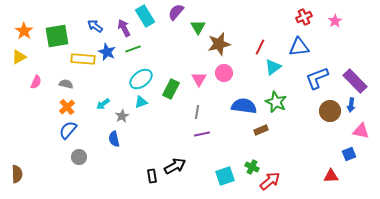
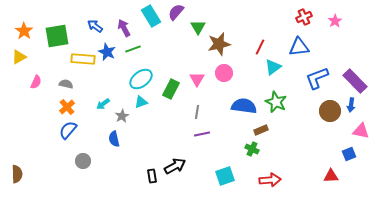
cyan rectangle at (145, 16): moved 6 px right
pink triangle at (199, 79): moved 2 px left
gray circle at (79, 157): moved 4 px right, 4 px down
green cross at (252, 167): moved 18 px up
red arrow at (270, 181): moved 1 px up; rotated 35 degrees clockwise
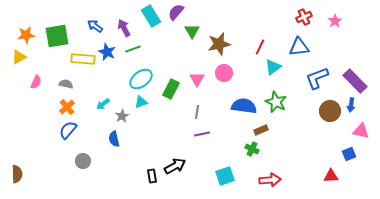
green triangle at (198, 27): moved 6 px left, 4 px down
orange star at (24, 31): moved 2 px right, 4 px down; rotated 30 degrees clockwise
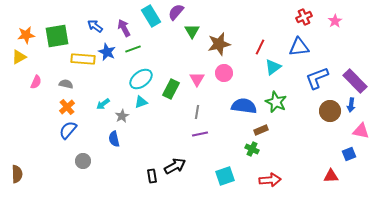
purple line at (202, 134): moved 2 px left
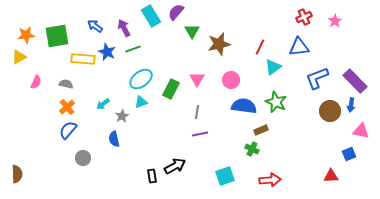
pink circle at (224, 73): moved 7 px right, 7 px down
gray circle at (83, 161): moved 3 px up
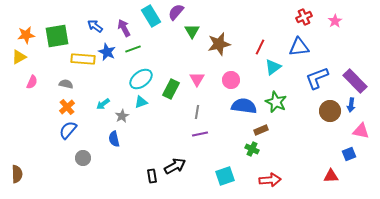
pink semicircle at (36, 82): moved 4 px left
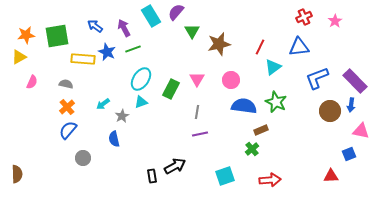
cyan ellipse at (141, 79): rotated 20 degrees counterclockwise
green cross at (252, 149): rotated 24 degrees clockwise
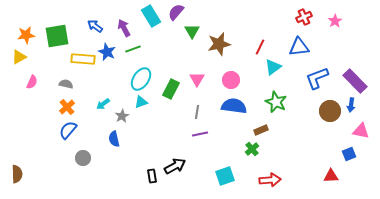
blue semicircle at (244, 106): moved 10 px left
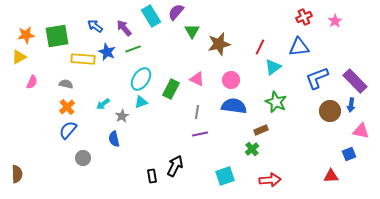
purple arrow at (124, 28): rotated 12 degrees counterclockwise
pink triangle at (197, 79): rotated 35 degrees counterclockwise
black arrow at (175, 166): rotated 35 degrees counterclockwise
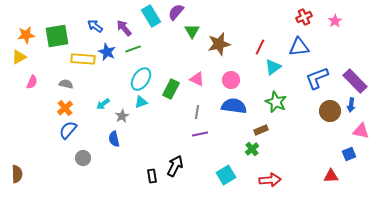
orange cross at (67, 107): moved 2 px left, 1 px down
cyan square at (225, 176): moved 1 px right, 1 px up; rotated 12 degrees counterclockwise
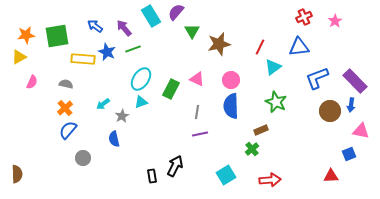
blue semicircle at (234, 106): moved 3 px left; rotated 100 degrees counterclockwise
